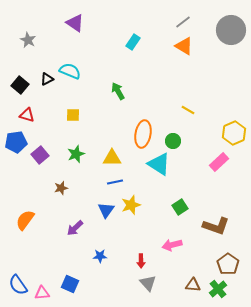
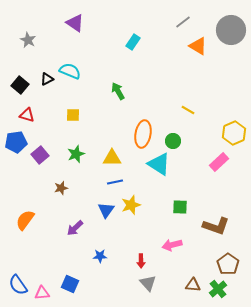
orange triangle: moved 14 px right
green square: rotated 35 degrees clockwise
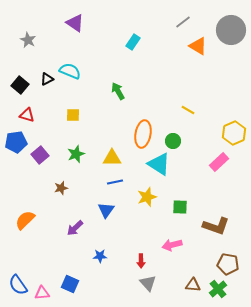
yellow star: moved 16 px right, 8 px up
orange semicircle: rotated 10 degrees clockwise
brown pentagon: rotated 25 degrees counterclockwise
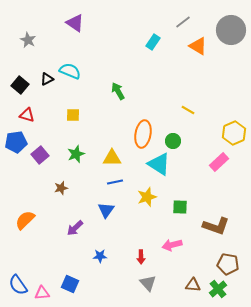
cyan rectangle: moved 20 px right
red arrow: moved 4 px up
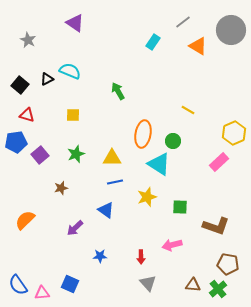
blue triangle: rotated 30 degrees counterclockwise
